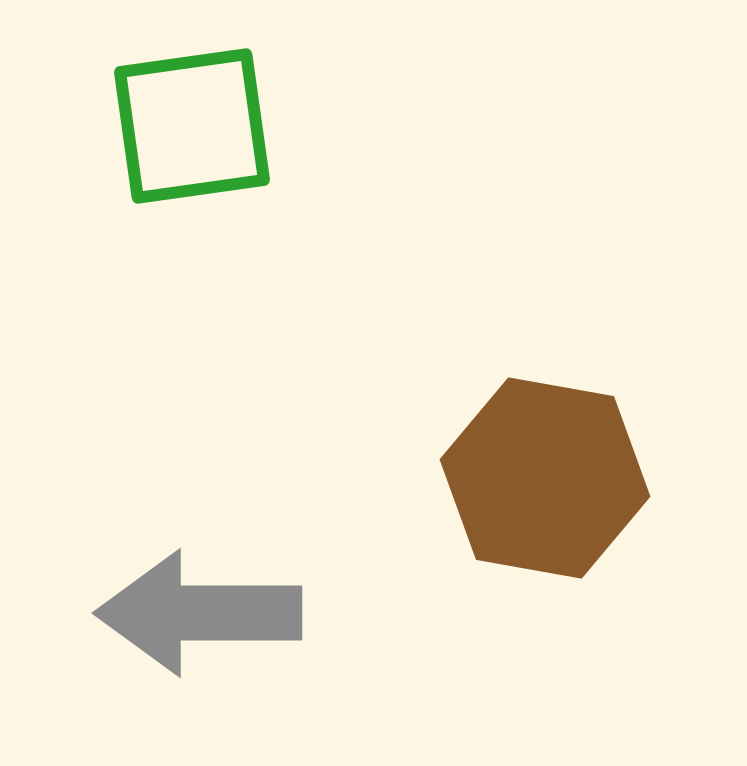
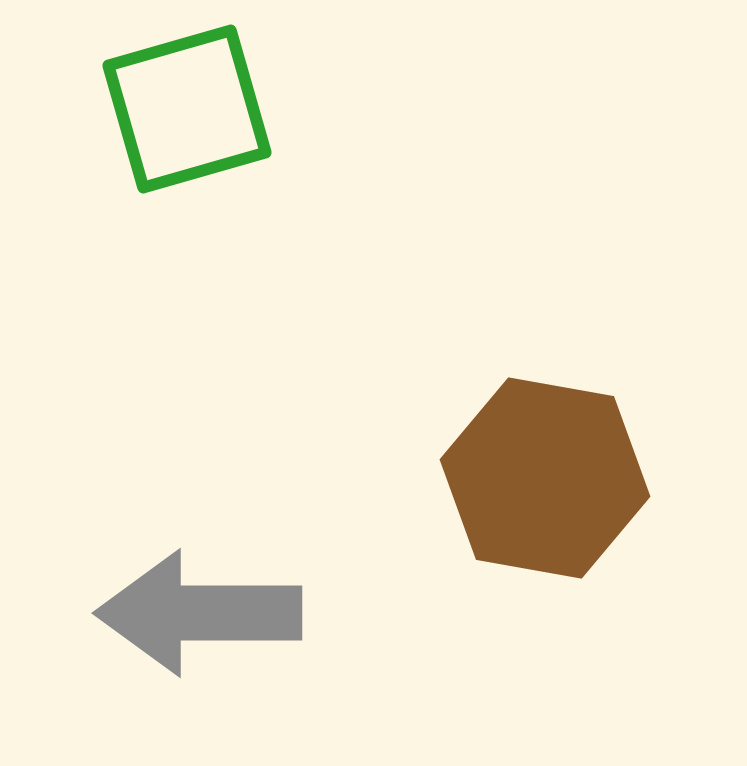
green square: moved 5 px left, 17 px up; rotated 8 degrees counterclockwise
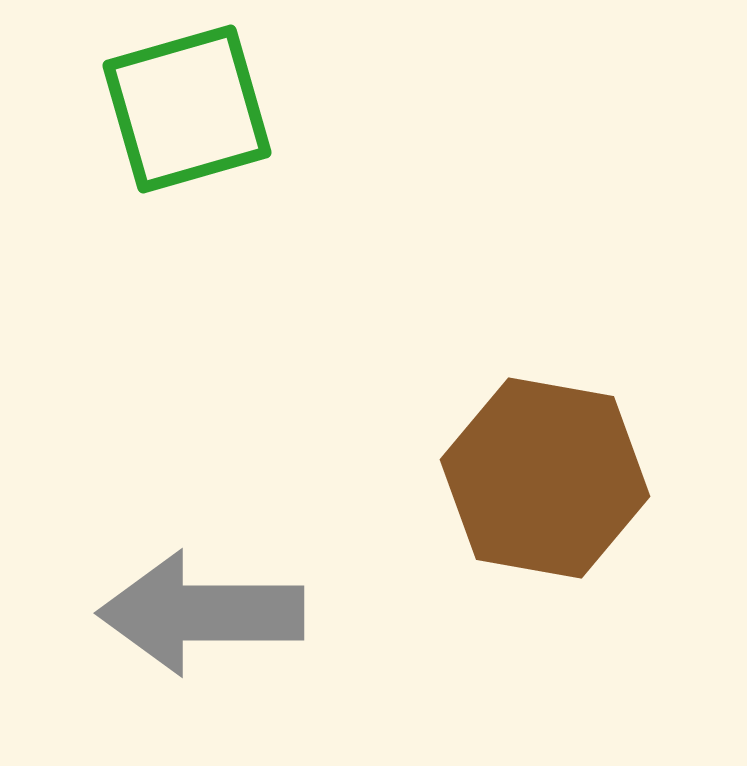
gray arrow: moved 2 px right
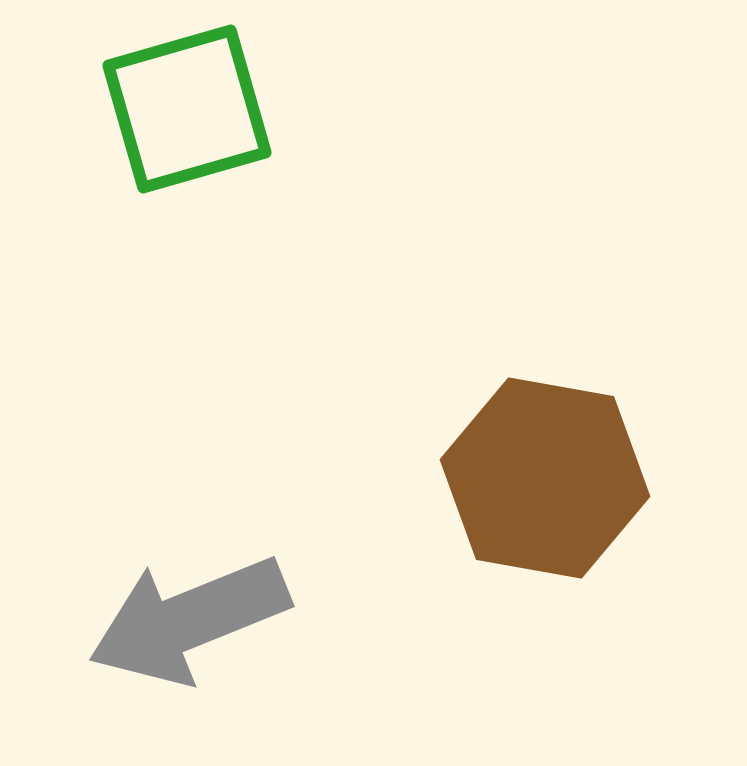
gray arrow: moved 12 px left, 7 px down; rotated 22 degrees counterclockwise
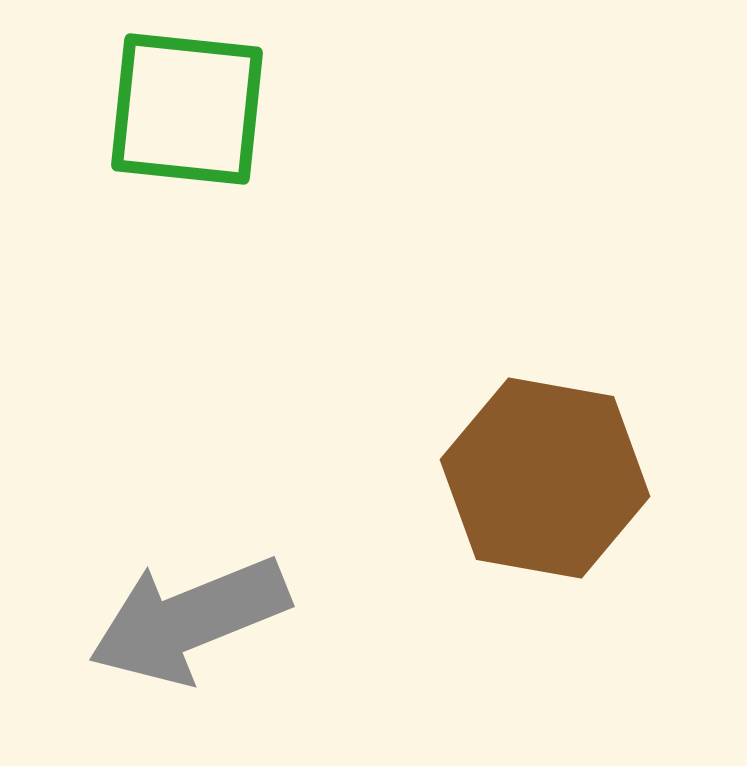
green square: rotated 22 degrees clockwise
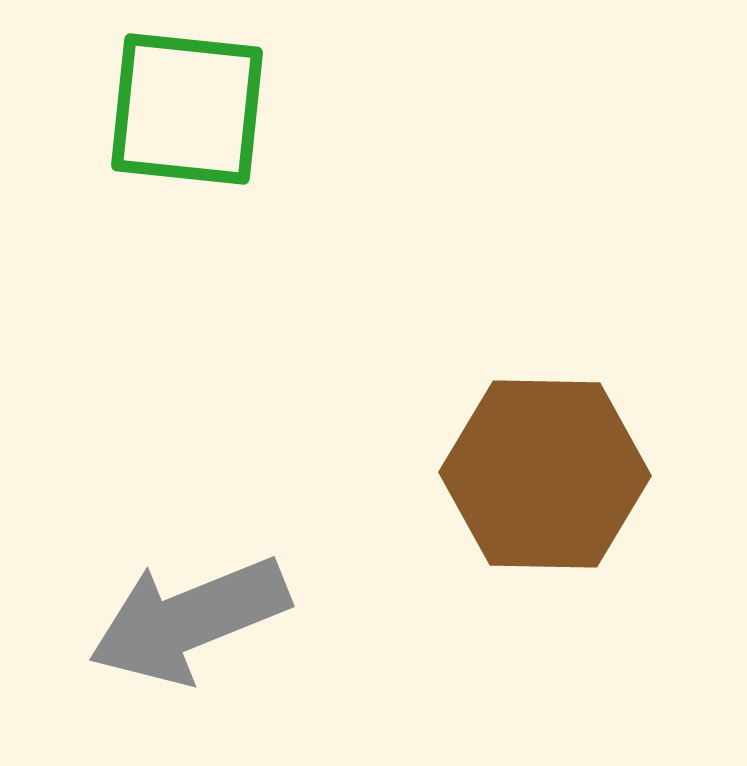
brown hexagon: moved 4 px up; rotated 9 degrees counterclockwise
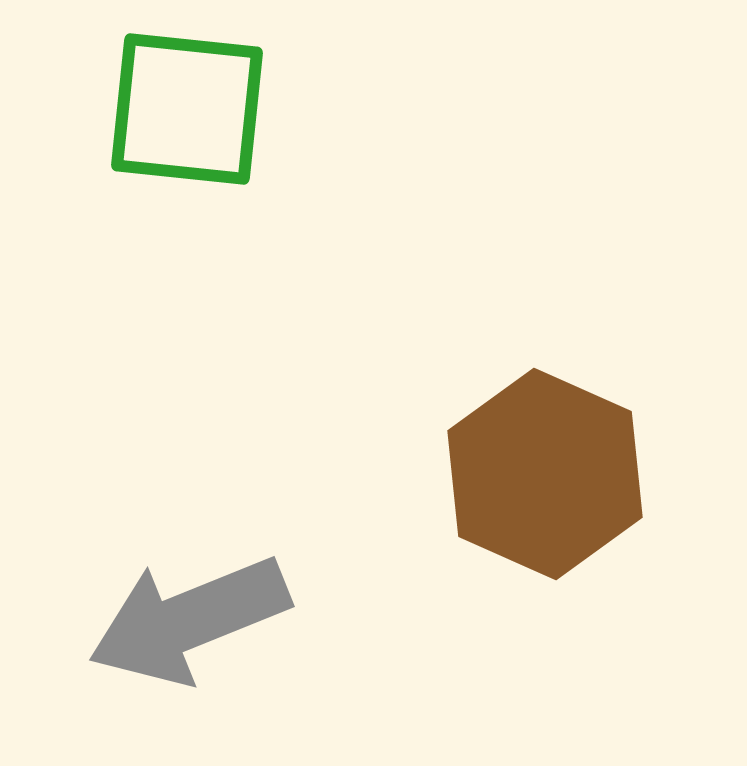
brown hexagon: rotated 23 degrees clockwise
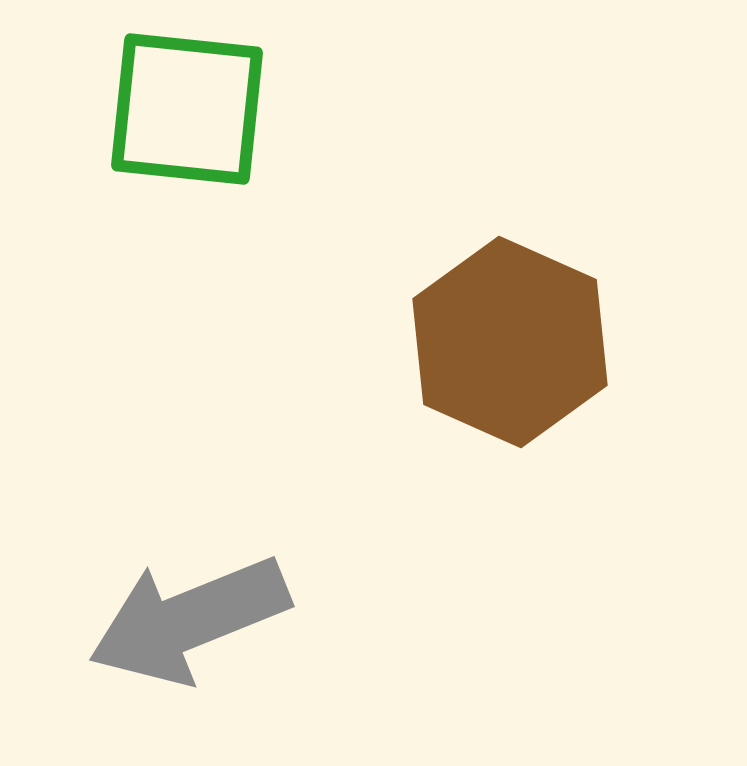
brown hexagon: moved 35 px left, 132 px up
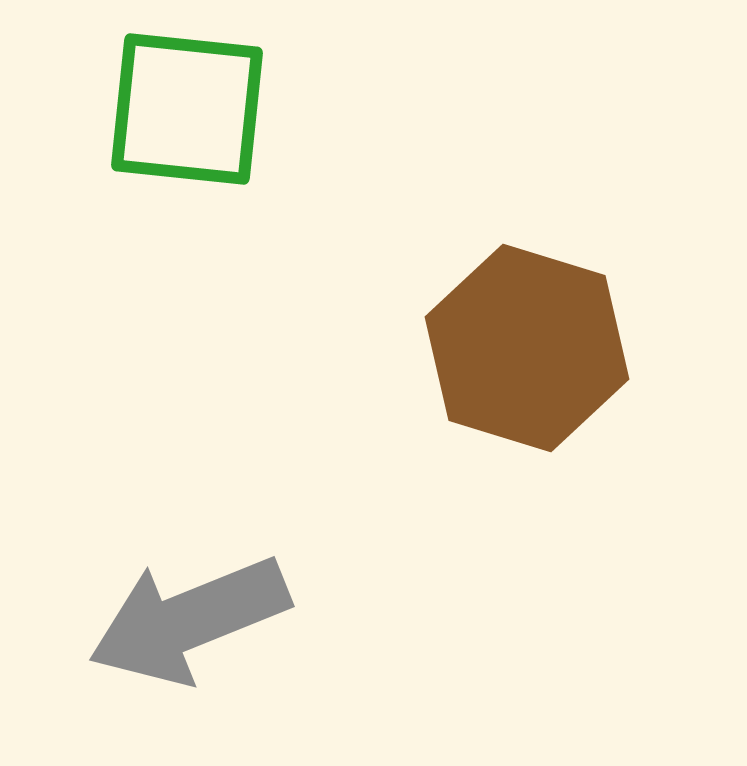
brown hexagon: moved 17 px right, 6 px down; rotated 7 degrees counterclockwise
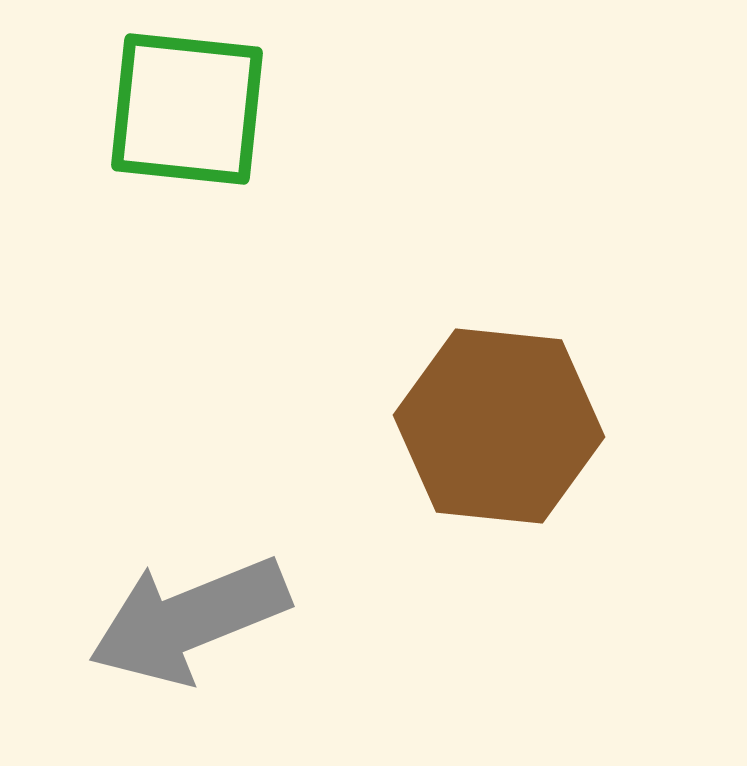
brown hexagon: moved 28 px left, 78 px down; rotated 11 degrees counterclockwise
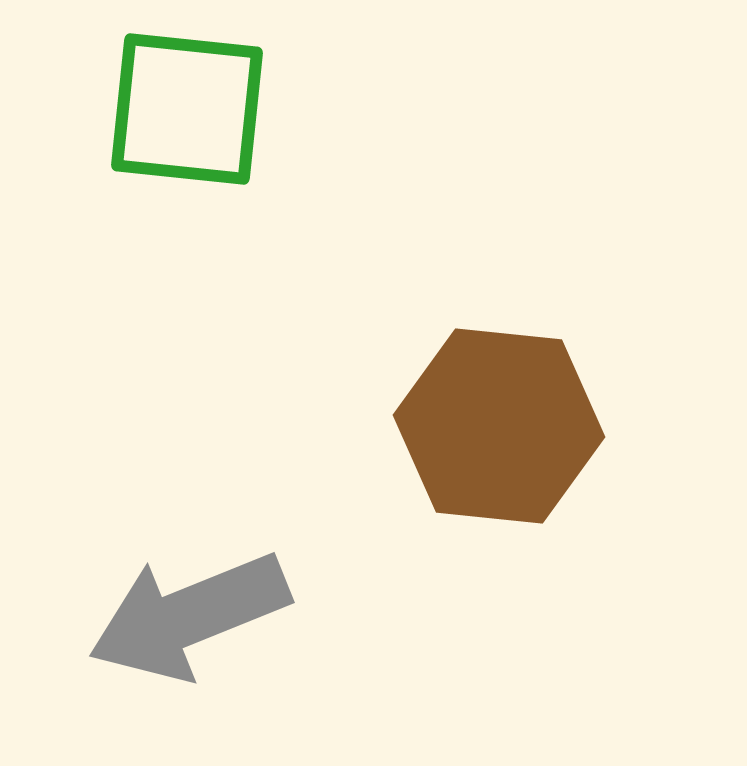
gray arrow: moved 4 px up
